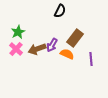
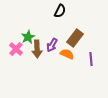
green star: moved 10 px right, 5 px down
brown arrow: rotated 72 degrees counterclockwise
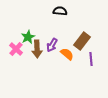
black semicircle: rotated 112 degrees counterclockwise
brown rectangle: moved 7 px right, 3 px down
orange semicircle: rotated 16 degrees clockwise
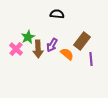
black semicircle: moved 3 px left, 3 px down
brown arrow: moved 1 px right
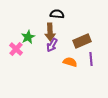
brown rectangle: rotated 30 degrees clockwise
brown arrow: moved 12 px right, 17 px up
orange semicircle: moved 3 px right, 8 px down; rotated 24 degrees counterclockwise
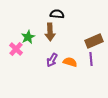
brown rectangle: moved 12 px right
purple arrow: moved 15 px down
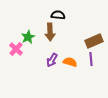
black semicircle: moved 1 px right, 1 px down
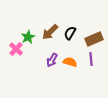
black semicircle: moved 12 px right, 18 px down; rotated 64 degrees counterclockwise
brown arrow: rotated 48 degrees clockwise
brown rectangle: moved 2 px up
